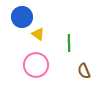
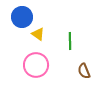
green line: moved 1 px right, 2 px up
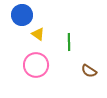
blue circle: moved 2 px up
green line: moved 1 px left, 1 px down
brown semicircle: moved 5 px right; rotated 35 degrees counterclockwise
